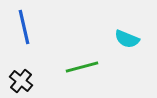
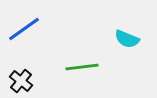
blue line: moved 2 px down; rotated 68 degrees clockwise
green line: rotated 8 degrees clockwise
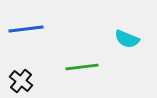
blue line: moved 2 px right; rotated 28 degrees clockwise
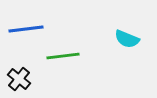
green line: moved 19 px left, 11 px up
black cross: moved 2 px left, 2 px up
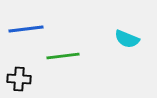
black cross: rotated 35 degrees counterclockwise
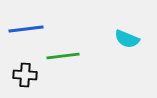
black cross: moved 6 px right, 4 px up
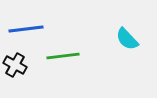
cyan semicircle: rotated 25 degrees clockwise
black cross: moved 10 px left, 10 px up; rotated 25 degrees clockwise
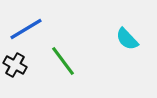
blue line: rotated 24 degrees counterclockwise
green line: moved 5 px down; rotated 60 degrees clockwise
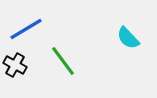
cyan semicircle: moved 1 px right, 1 px up
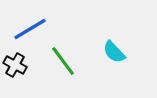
blue line: moved 4 px right
cyan semicircle: moved 14 px left, 14 px down
